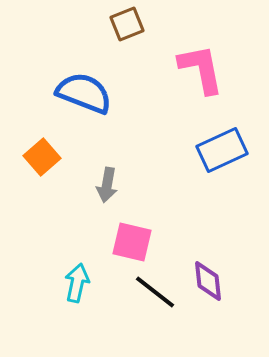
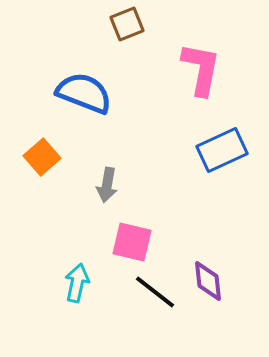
pink L-shape: rotated 22 degrees clockwise
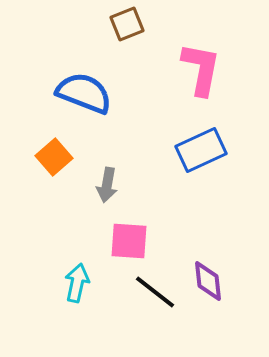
blue rectangle: moved 21 px left
orange square: moved 12 px right
pink square: moved 3 px left, 1 px up; rotated 9 degrees counterclockwise
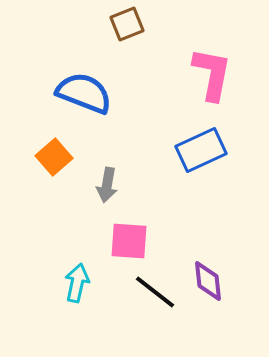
pink L-shape: moved 11 px right, 5 px down
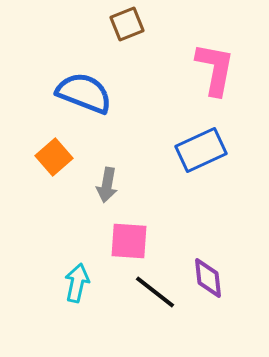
pink L-shape: moved 3 px right, 5 px up
purple diamond: moved 3 px up
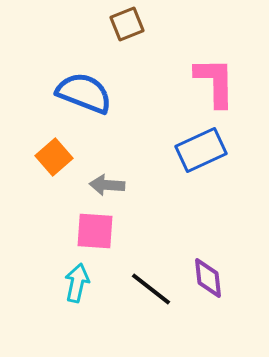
pink L-shape: moved 13 px down; rotated 12 degrees counterclockwise
gray arrow: rotated 84 degrees clockwise
pink square: moved 34 px left, 10 px up
black line: moved 4 px left, 3 px up
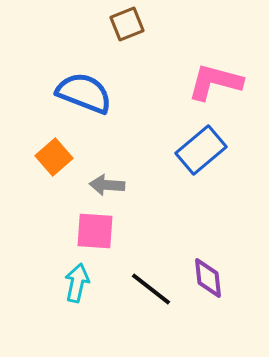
pink L-shape: rotated 74 degrees counterclockwise
blue rectangle: rotated 15 degrees counterclockwise
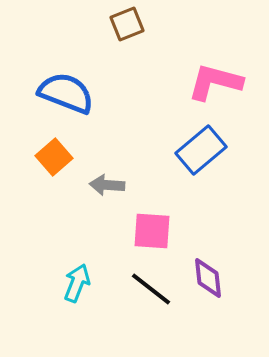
blue semicircle: moved 18 px left
pink square: moved 57 px right
cyan arrow: rotated 9 degrees clockwise
